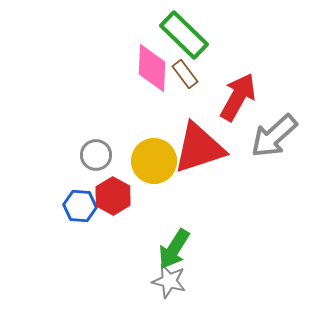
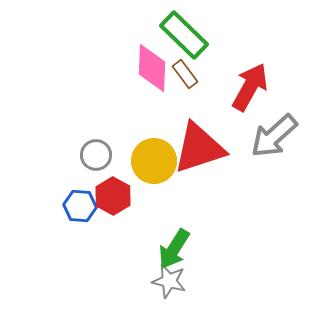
red arrow: moved 12 px right, 10 px up
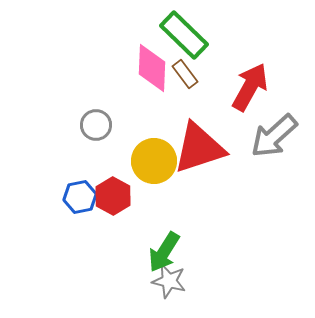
gray circle: moved 30 px up
blue hexagon: moved 9 px up; rotated 16 degrees counterclockwise
green arrow: moved 10 px left, 3 px down
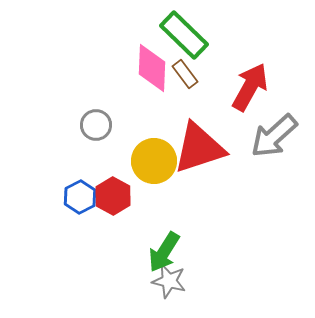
blue hexagon: rotated 16 degrees counterclockwise
